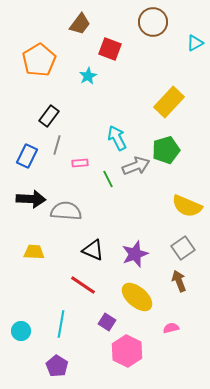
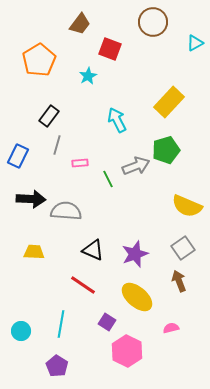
cyan arrow: moved 18 px up
blue rectangle: moved 9 px left
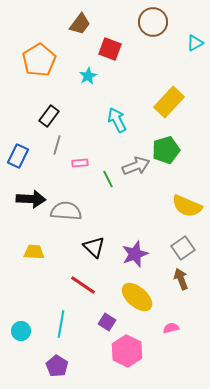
black triangle: moved 1 px right, 3 px up; rotated 20 degrees clockwise
brown arrow: moved 2 px right, 2 px up
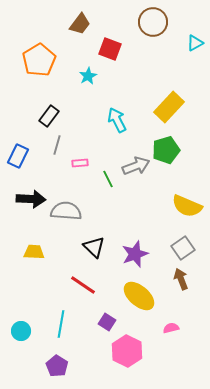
yellow rectangle: moved 5 px down
yellow ellipse: moved 2 px right, 1 px up
